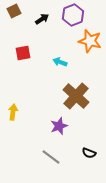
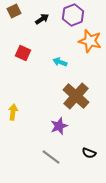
red square: rotated 35 degrees clockwise
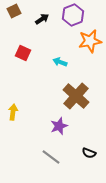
orange star: rotated 25 degrees counterclockwise
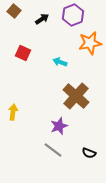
brown square: rotated 24 degrees counterclockwise
orange star: moved 2 px down
gray line: moved 2 px right, 7 px up
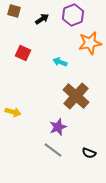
brown square: rotated 24 degrees counterclockwise
yellow arrow: rotated 98 degrees clockwise
purple star: moved 1 px left, 1 px down
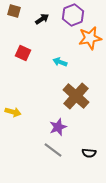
orange star: moved 5 px up
black semicircle: rotated 16 degrees counterclockwise
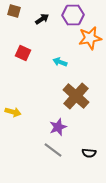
purple hexagon: rotated 20 degrees clockwise
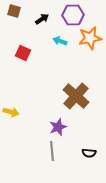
cyan arrow: moved 21 px up
yellow arrow: moved 2 px left
gray line: moved 1 px left, 1 px down; rotated 48 degrees clockwise
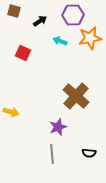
black arrow: moved 2 px left, 2 px down
gray line: moved 3 px down
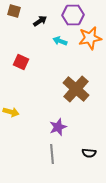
red square: moved 2 px left, 9 px down
brown cross: moved 7 px up
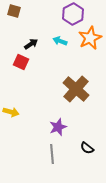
purple hexagon: moved 1 px up; rotated 25 degrees counterclockwise
black arrow: moved 9 px left, 23 px down
orange star: rotated 15 degrees counterclockwise
black semicircle: moved 2 px left, 5 px up; rotated 32 degrees clockwise
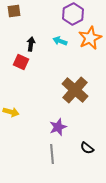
brown square: rotated 24 degrees counterclockwise
black arrow: rotated 48 degrees counterclockwise
brown cross: moved 1 px left, 1 px down
